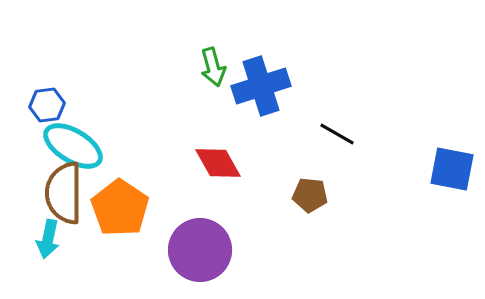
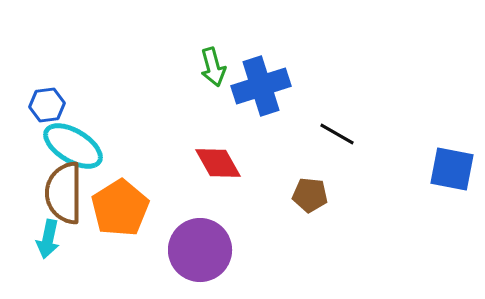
orange pentagon: rotated 6 degrees clockwise
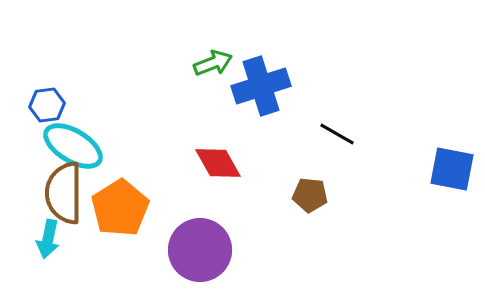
green arrow: moved 4 px up; rotated 96 degrees counterclockwise
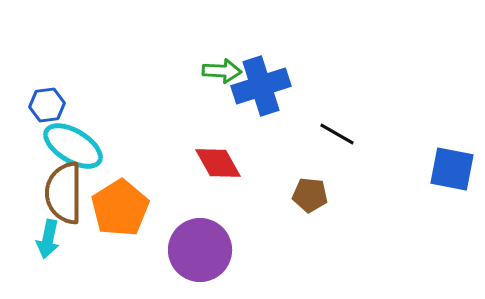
green arrow: moved 9 px right, 8 px down; rotated 24 degrees clockwise
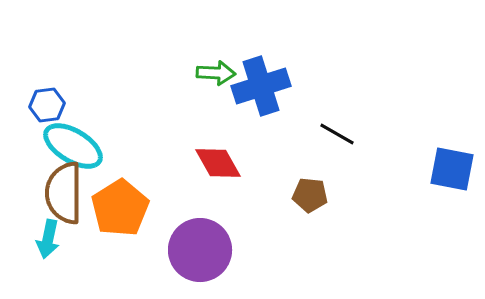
green arrow: moved 6 px left, 2 px down
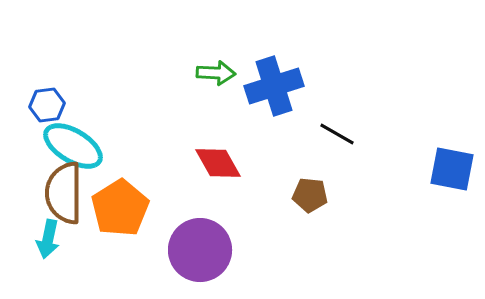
blue cross: moved 13 px right
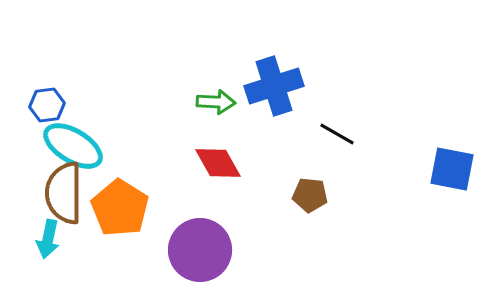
green arrow: moved 29 px down
orange pentagon: rotated 8 degrees counterclockwise
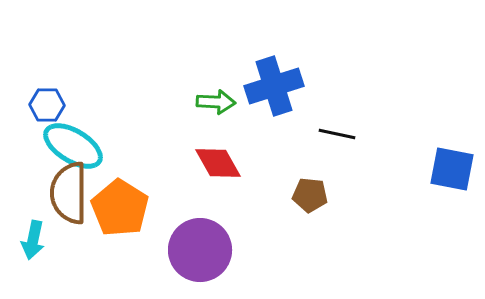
blue hexagon: rotated 8 degrees clockwise
black line: rotated 18 degrees counterclockwise
brown semicircle: moved 5 px right
cyan arrow: moved 15 px left, 1 px down
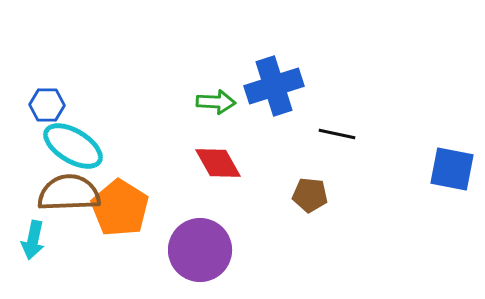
brown semicircle: rotated 88 degrees clockwise
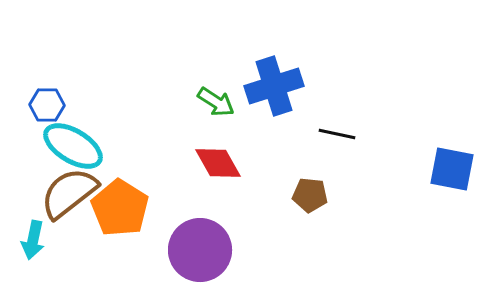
green arrow: rotated 30 degrees clockwise
brown semicircle: rotated 36 degrees counterclockwise
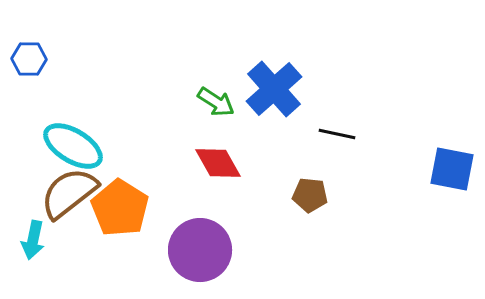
blue cross: moved 3 px down; rotated 24 degrees counterclockwise
blue hexagon: moved 18 px left, 46 px up
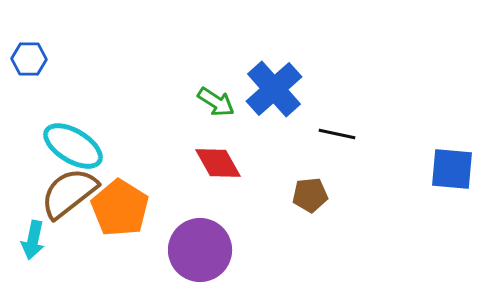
blue square: rotated 6 degrees counterclockwise
brown pentagon: rotated 12 degrees counterclockwise
